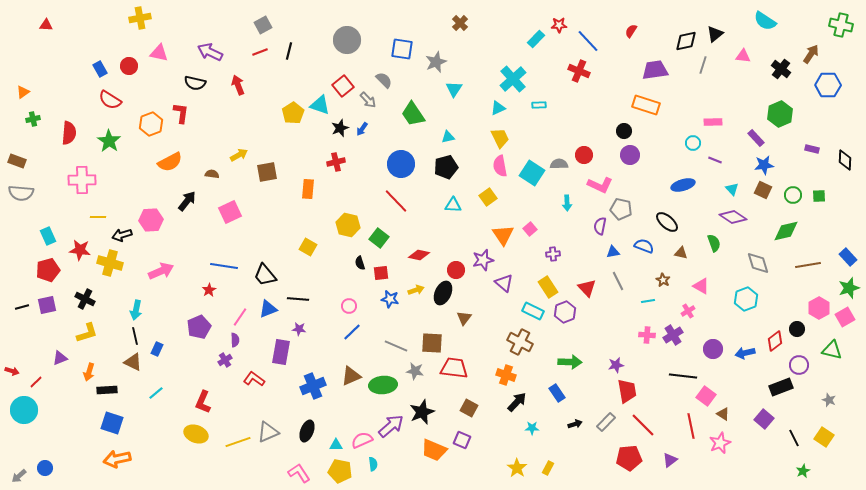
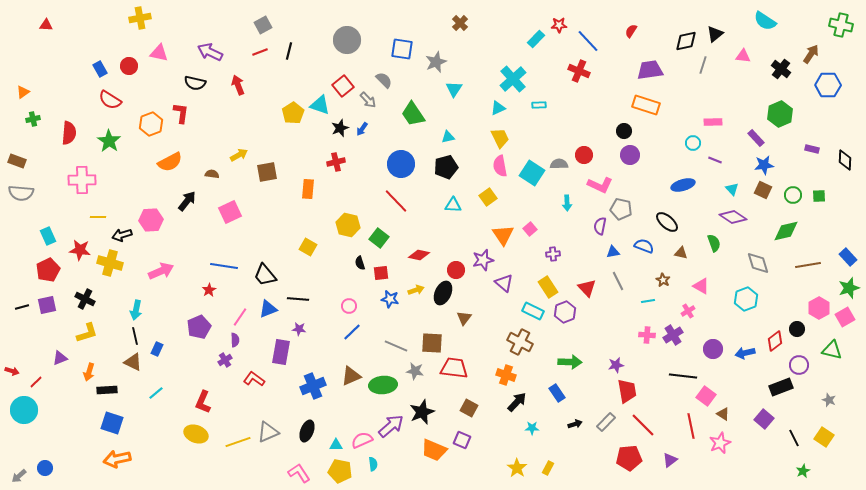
purple trapezoid at (655, 70): moved 5 px left
red pentagon at (48, 270): rotated 10 degrees counterclockwise
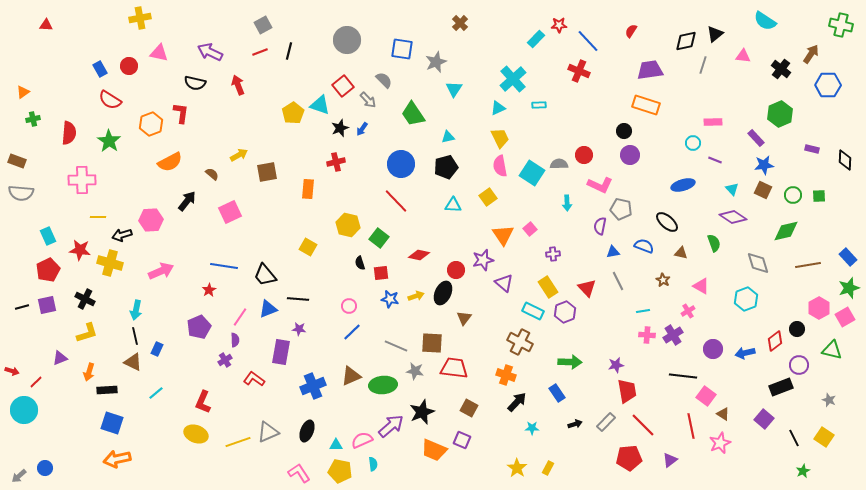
brown semicircle at (212, 174): rotated 32 degrees clockwise
yellow arrow at (416, 290): moved 6 px down
cyan line at (648, 301): moved 5 px left, 10 px down
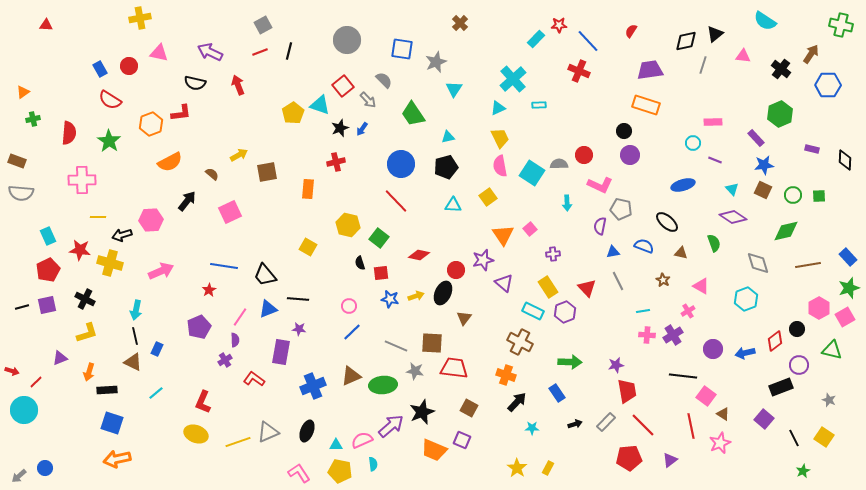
red L-shape at (181, 113): rotated 75 degrees clockwise
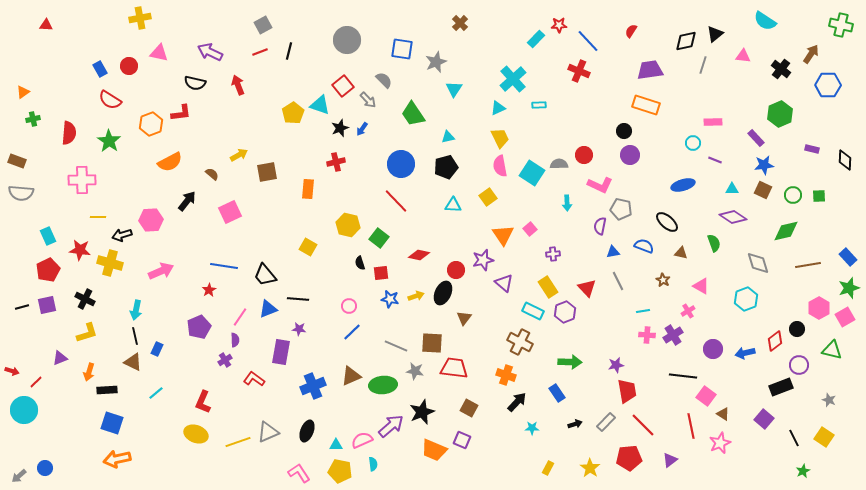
cyan triangle at (732, 189): rotated 48 degrees counterclockwise
yellow star at (517, 468): moved 73 px right
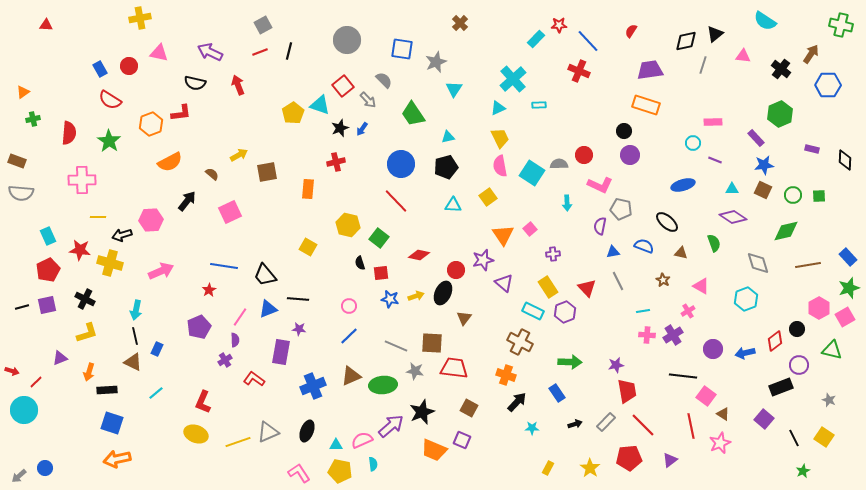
blue line at (352, 332): moved 3 px left, 4 px down
